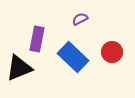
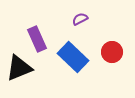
purple rectangle: rotated 35 degrees counterclockwise
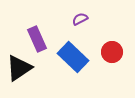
black triangle: rotated 12 degrees counterclockwise
